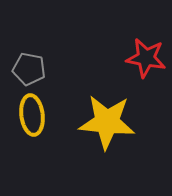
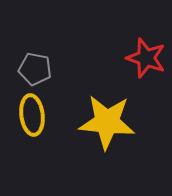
red star: rotated 9 degrees clockwise
gray pentagon: moved 6 px right
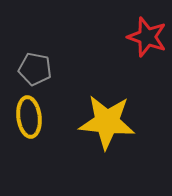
red star: moved 1 px right, 21 px up
yellow ellipse: moved 3 px left, 2 px down
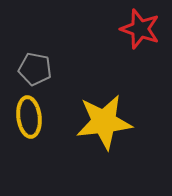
red star: moved 7 px left, 8 px up
yellow star: moved 3 px left; rotated 12 degrees counterclockwise
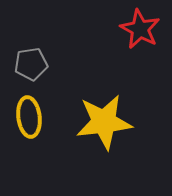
red star: rotated 9 degrees clockwise
gray pentagon: moved 4 px left, 5 px up; rotated 20 degrees counterclockwise
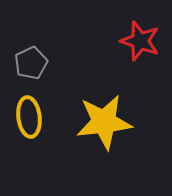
red star: moved 12 px down; rotated 9 degrees counterclockwise
gray pentagon: moved 1 px up; rotated 16 degrees counterclockwise
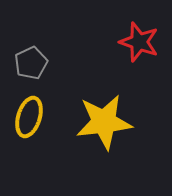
red star: moved 1 px left, 1 px down
yellow ellipse: rotated 24 degrees clockwise
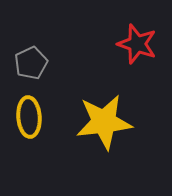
red star: moved 2 px left, 2 px down
yellow ellipse: rotated 21 degrees counterclockwise
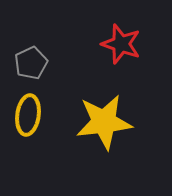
red star: moved 16 px left
yellow ellipse: moved 1 px left, 2 px up; rotated 12 degrees clockwise
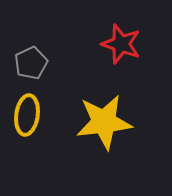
yellow ellipse: moved 1 px left
